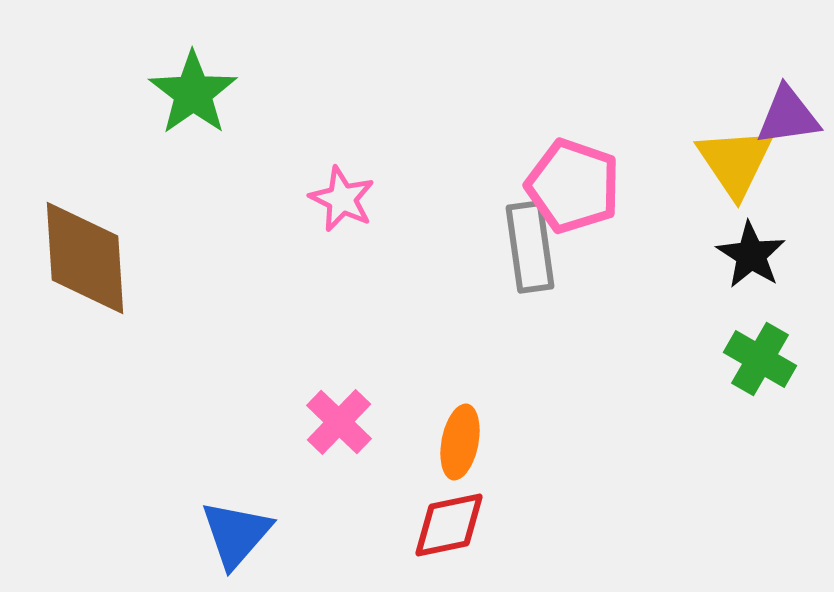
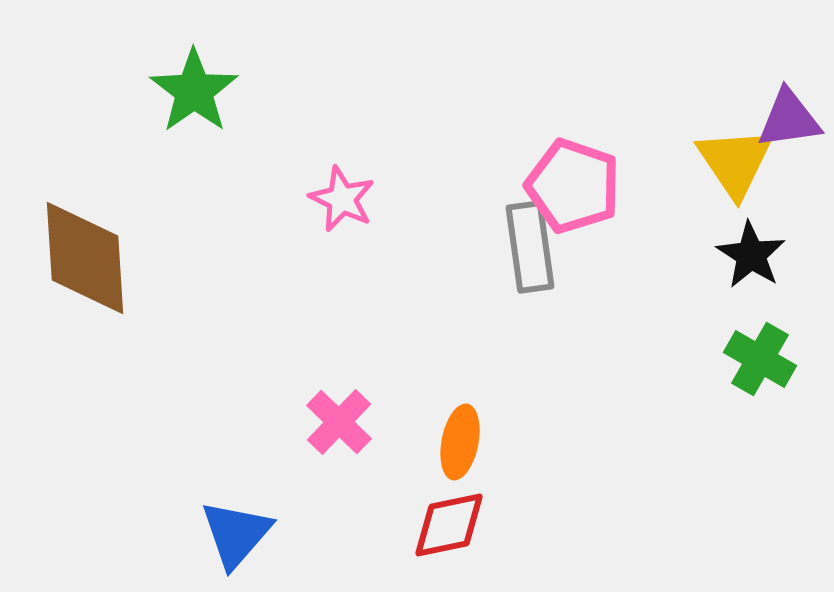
green star: moved 1 px right, 2 px up
purple triangle: moved 1 px right, 3 px down
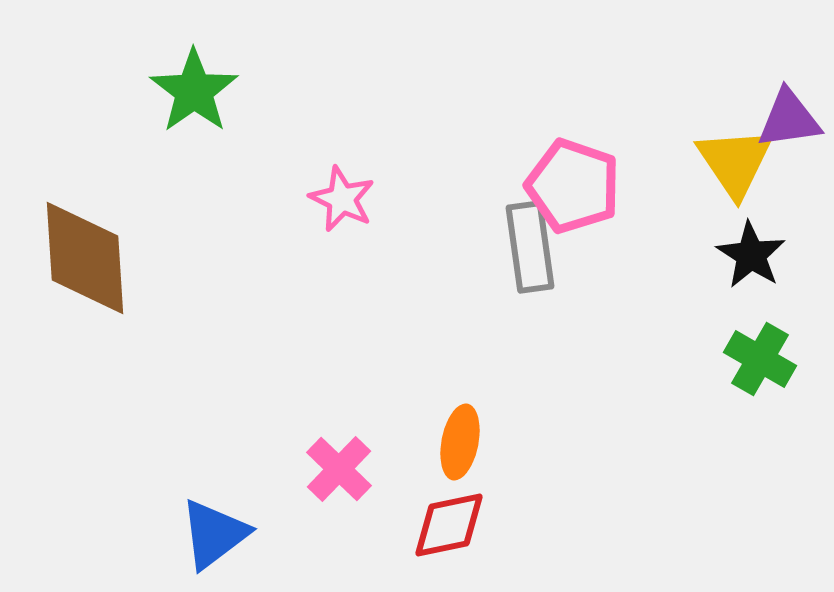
pink cross: moved 47 px down
blue triangle: moved 22 px left; rotated 12 degrees clockwise
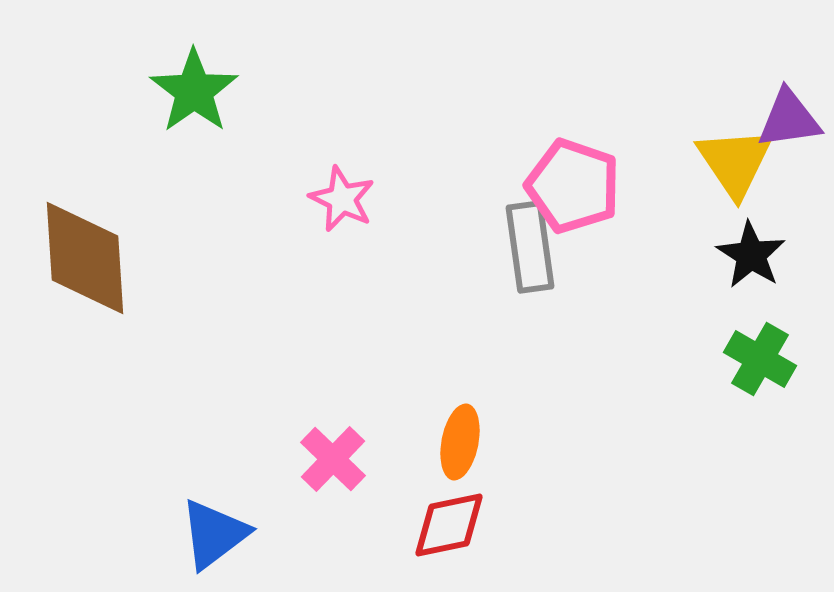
pink cross: moved 6 px left, 10 px up
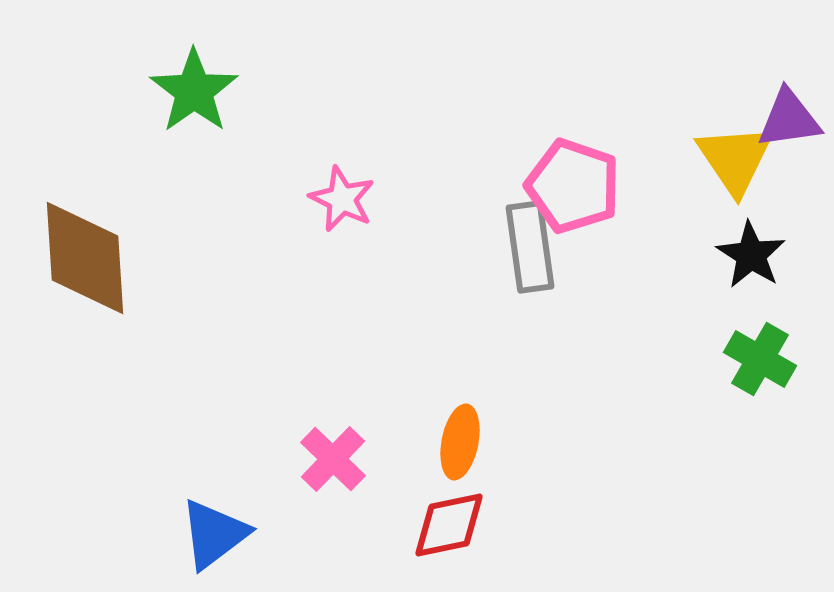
yellow triangle: moved 3 px up
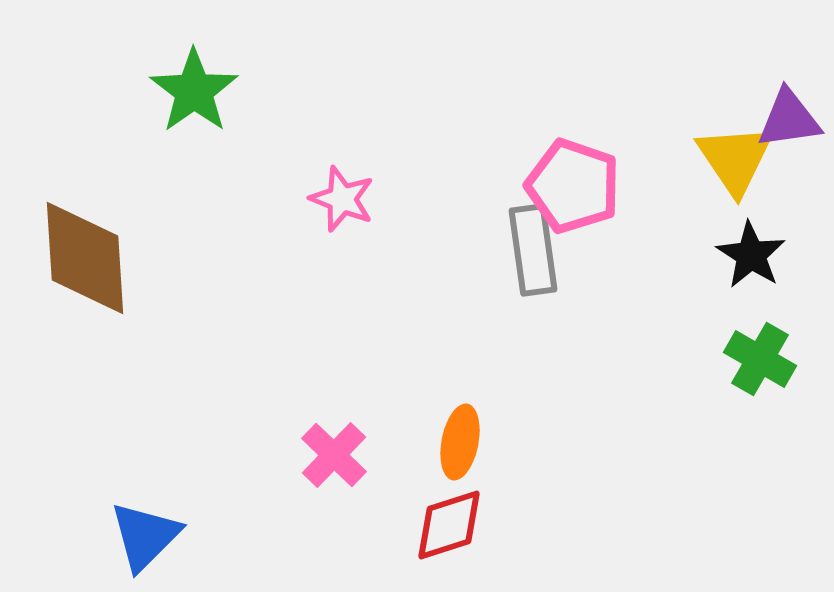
pink star: rotated 4 degrees counterclockwise
gray rectangle: moved 3 px right, 3 px down
pink cross: moved 1 px right, 4 px up
red diamond: rotated 6 degrees counterclockwise
blue triangle: moved 69 px left, 2 px down; rotated 8 degrees counterclockwise
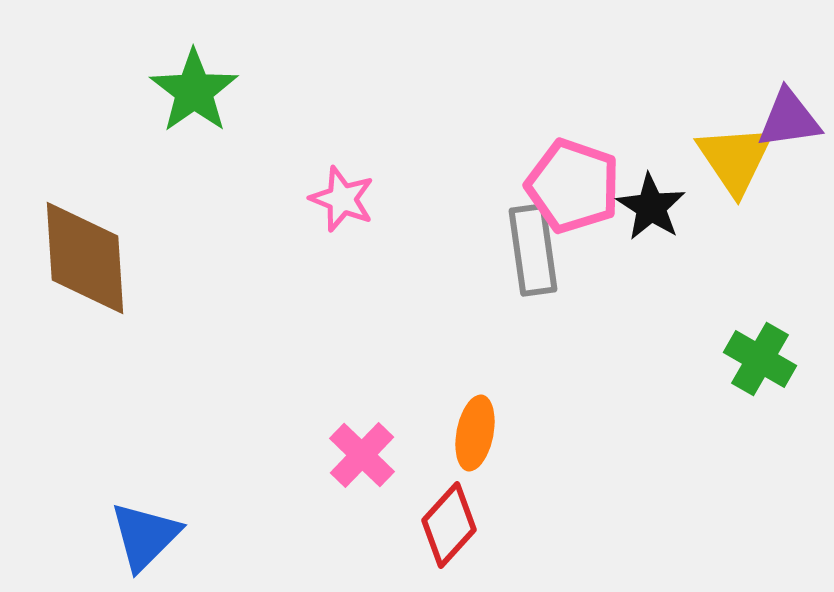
black star: moved 100 px left, 48 px up
orange ellipse: moved 15 px right, 9 px up
pink cross: moved 28 px right
red diamond: rotated 30 degrees counterclockwise
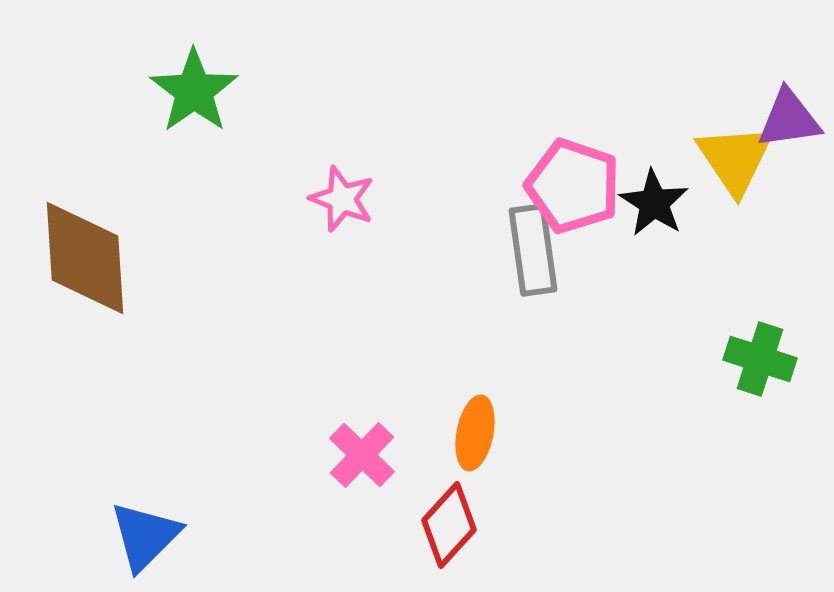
black star: moved 3 px right, 4 px up
green cross: rotated 12 degrees counterclockwise
